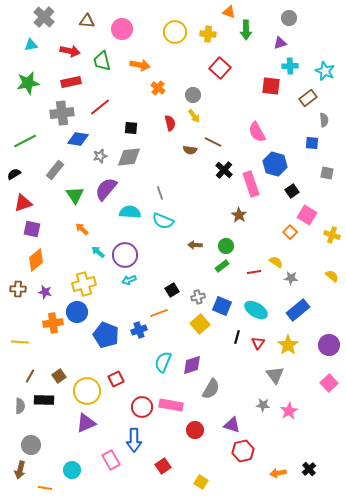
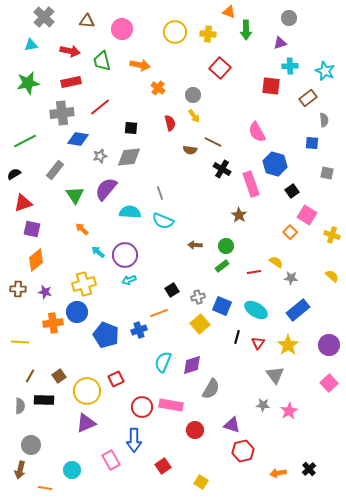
black cross at (224, 170): moved 2 px left, 1 px up; rotated 12 degrees counterclockwise
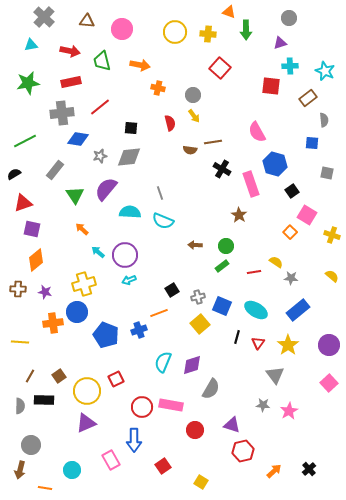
orange cross at (158, 88): rotated 24 degrees counterclockwise
brown line at (213, 142): rotated 36 degrees counterclockwise
orange arrow at (278, 473): moved 4 px left, 2 px up; rotated 147 degrees clockwise
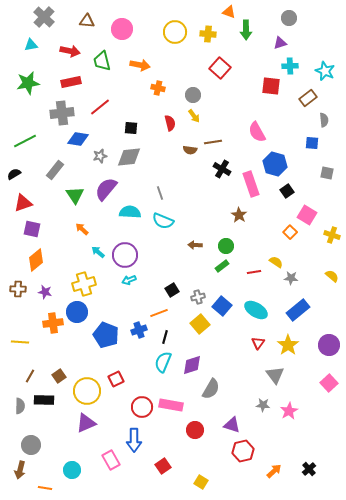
black square at (292, 191): moved 5 px left
blue square at (222, 306): rotated 18 degrees clockwise
black line at (237, 337): moved 72 px left
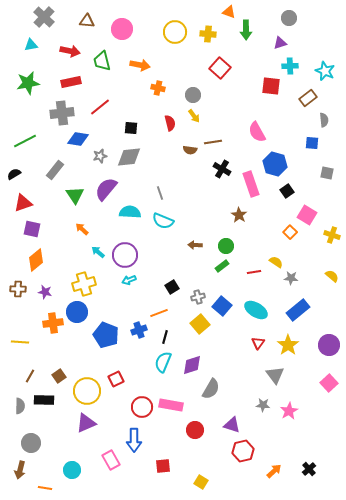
black square at (172, 290): moved 3 px up
gray circle at (31, 445): moved 2 px up
red square at (163, 466): rotated 28 degrees clockwise
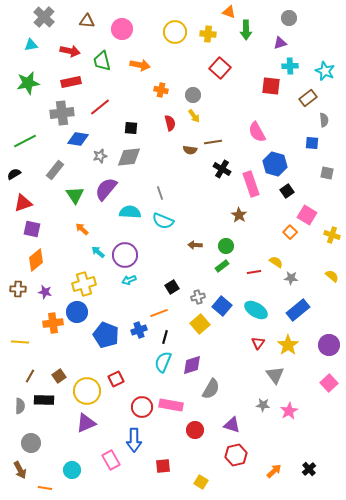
orange cross at (158, 88): moved 3 px right, 2 px down
red hexagon at (243, 451): moved 7 px left, 4 px down
brown arrow at (20, 470): rotated 42 degrees counterclockwise
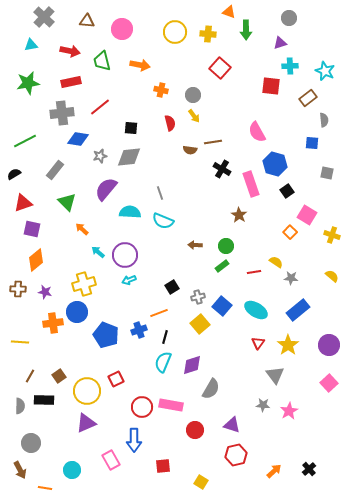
green triangle at (75, 195): moved 8 px left, 7 px down; rotated 12 degrees counterclockwise
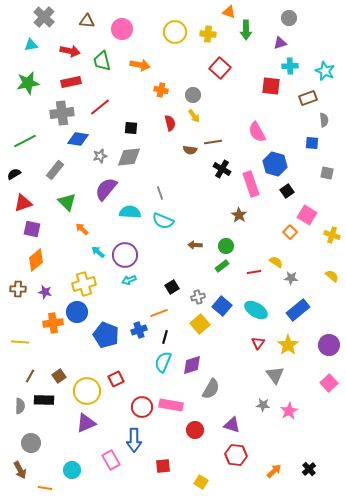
brown rectangle at (308, 98): rotated 18 degrees clockwise
red hexagon at (236, 455): rotated 20 degrees clockwise
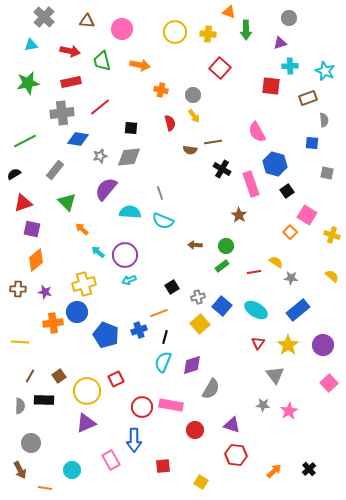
purple circle at (329, 345): moved 6 px left
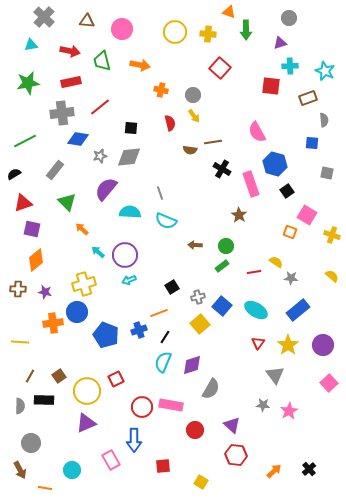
cyan semicircle at (163, 221): moved 3 px right
orange square at (290, 232): rotated 24 degrees counterclockwise
black line at (165, 337): rotated 16 degrees clockwise
purple triangle at (232, 425): rotated 24 degrees clockwise
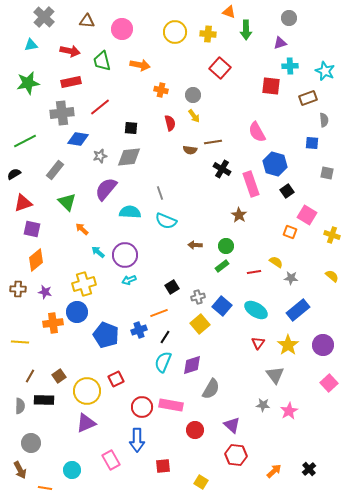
blue arrow at (134, 440): moved 3 px right
